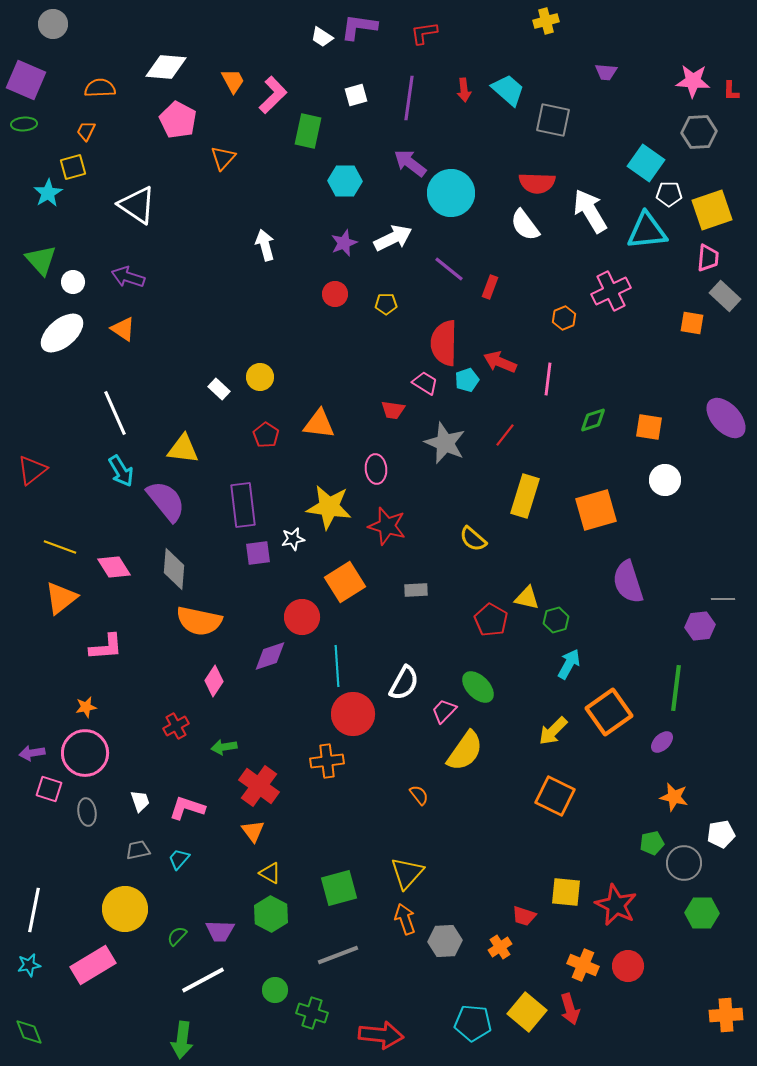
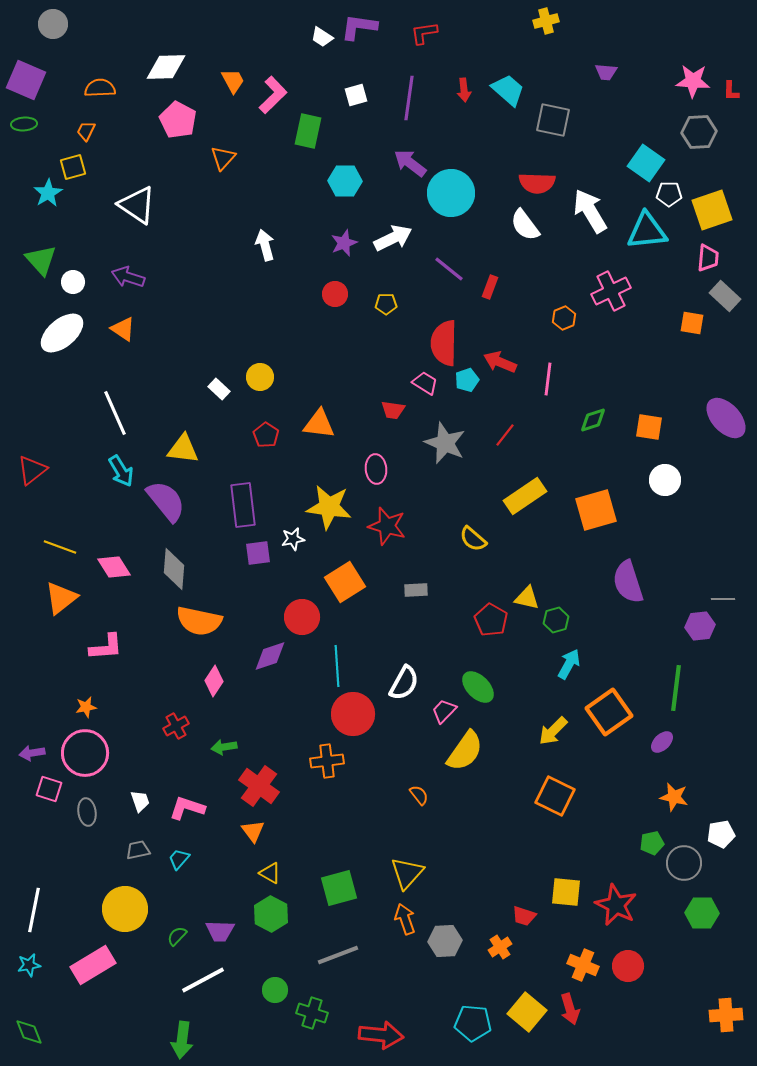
white diamond at (166, 67): rotated 6 degrees counterclockwise
yellow rectangle at (525, 496): rotated 39 degrees clockwise
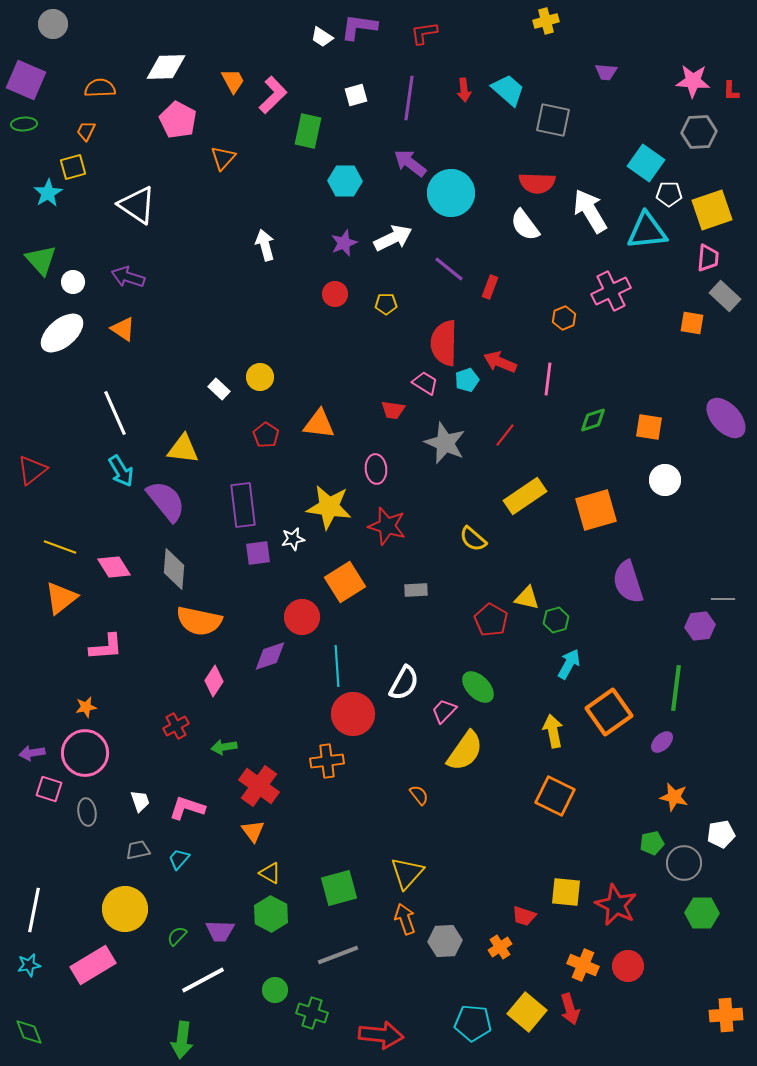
yellow arrow at (553, 731): rotated 124 degrees clockwise
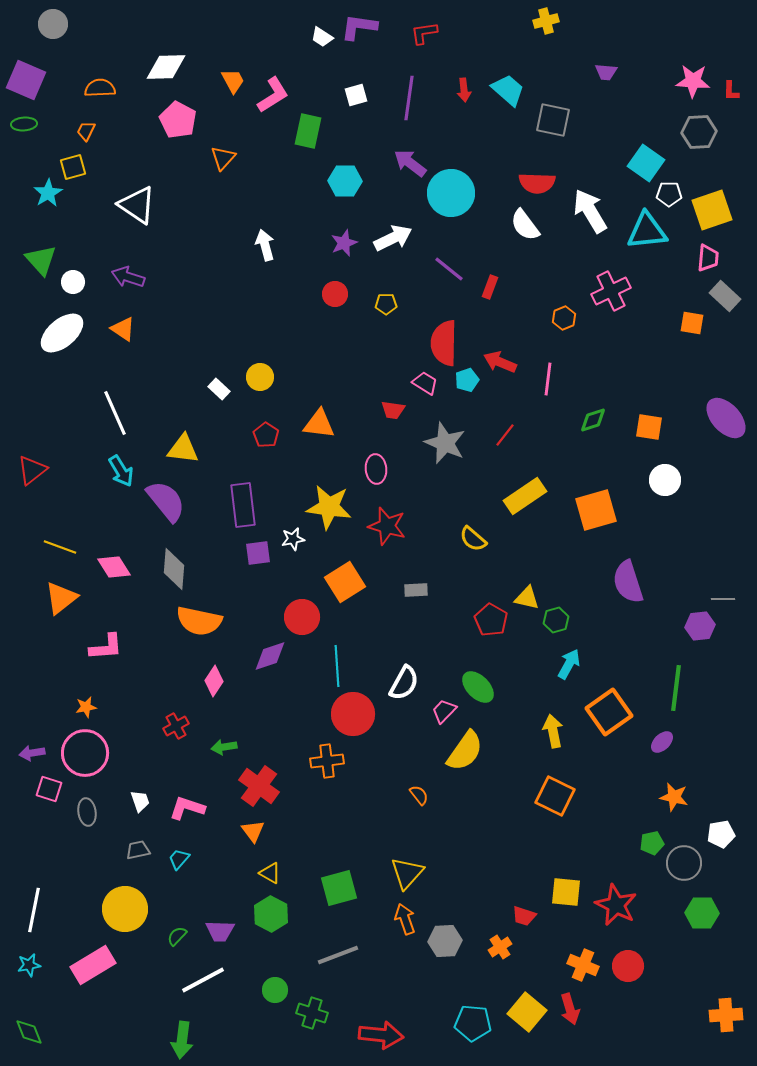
pink L-shape at (273, 95): rotated 12 degrees clockwise
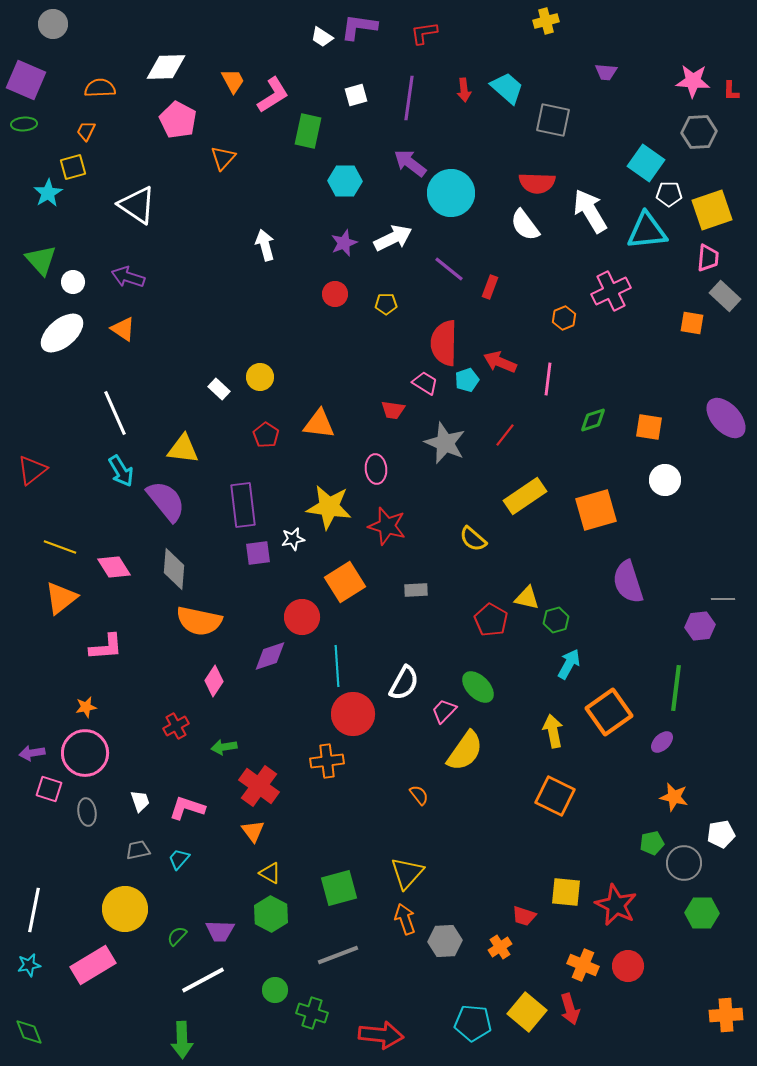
cyan trapezoid at (508, 90): moved 1 px left, 2 px up
green arrow at (182, 1040): rotated 9 degrees counterclockwise
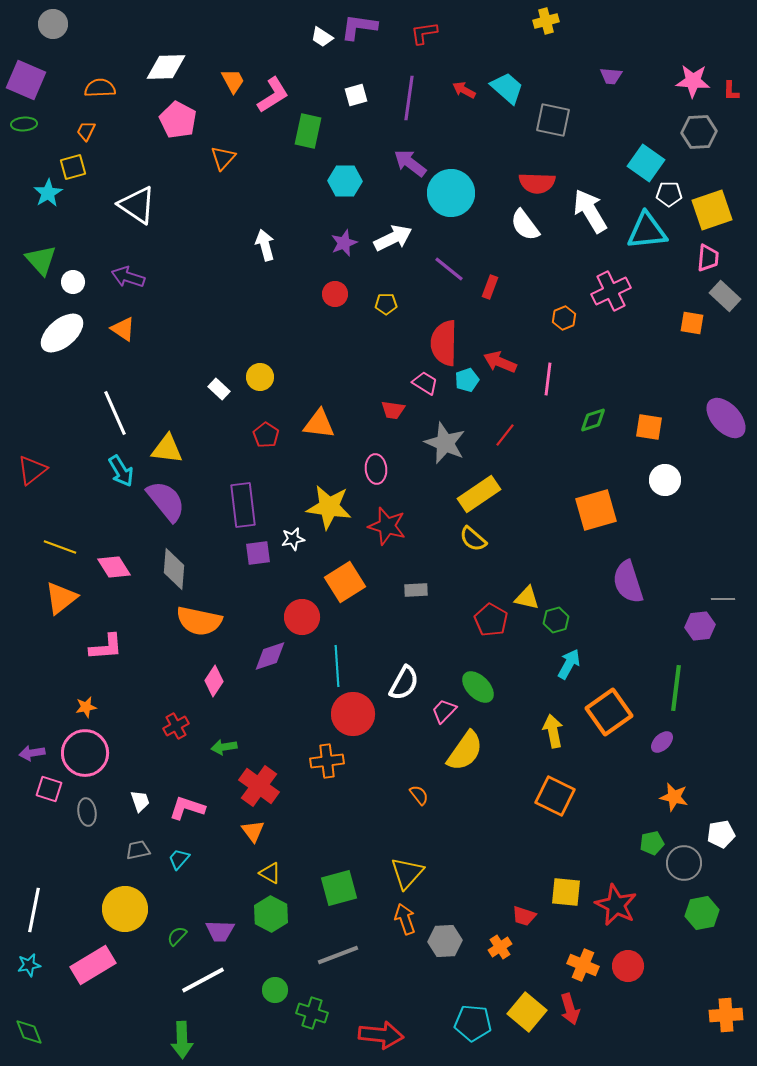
purple trapezoid at (606, 72): moved 5 px right, 4 px down
red arrow at (464, 90): rotated 125 degrees clockwise
yellow triangle at (183, 449): moved 16 px left
yellow rectangle at (525, 496): moved 46 px left, 2 px up
green hexagon at (702, 913): rotated 12 degrees counterclockwise
